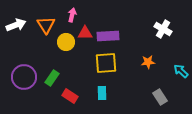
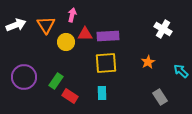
red triangle: moved 1 px down
orange star: rotated 24 degrees counterclockwise
green rectangle: moved 4 px right, 3 px down
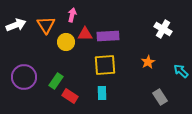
yellow square: moved 1 px left, 2 px down
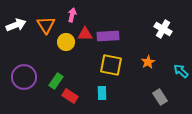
yellow square: moved 6 px right; rotated 15 degrees clockwise
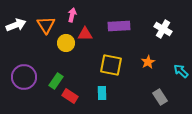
purple rectangle: moved 11 px right, 10 px up
yellow circle: moved 1 px down
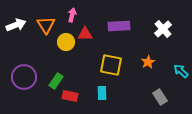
white cross: rotated 18 degrees clockwise
yellow circle: moved 1 px up
red rectangle: rotated 21 degrees counterclockwise
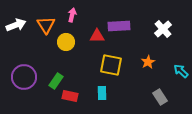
red triangle: moved 12 px right, 2 px down
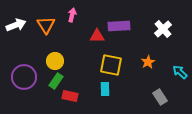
yellow circle: moved 11 px left, 19 px down
cyan arrow: moved 1 px left, 1 px down
cyan rectangle: moved 3 px right, 4 px up
